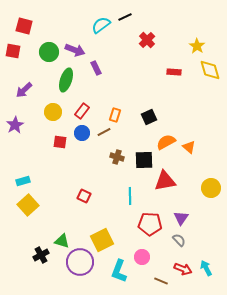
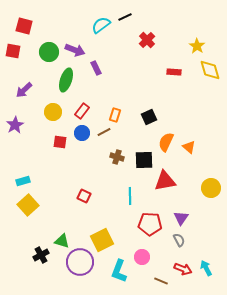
orange semicircle at (166, 142): rotated 36 degrees counterclockwise
gray semicircle at (179, 240): rotated 16 degrees clockwise
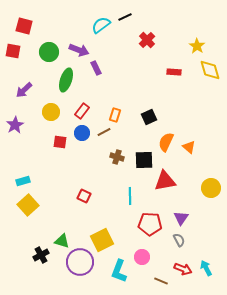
purple arrow at (75, 50): moved 4 px right
yellow circle at (53, 112): moved 2 px left
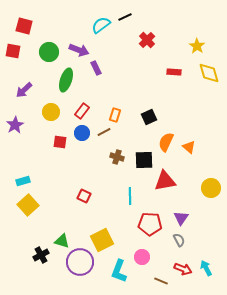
yellow diamond at (210, 70): moved 1 px left, 3 px down
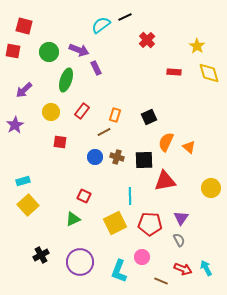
blue circle at (82, 133): moved 13 px right, 24 px down
yellow square at (102, 240): moved 13 px right, 17 px up
green triangle at (62, 241): moved 11 px right, 22 px up; rotated 42 degrees counterclockwise
